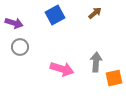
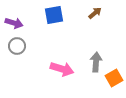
blue square: moved 1 px left; rotated 18 degrees clockwise
gray circle: moved 3 px left, 1 px up
orange square: rotated 18 degrees counterclockwise
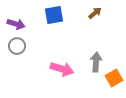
purple arrow: moved 2 px right, 1 px down
